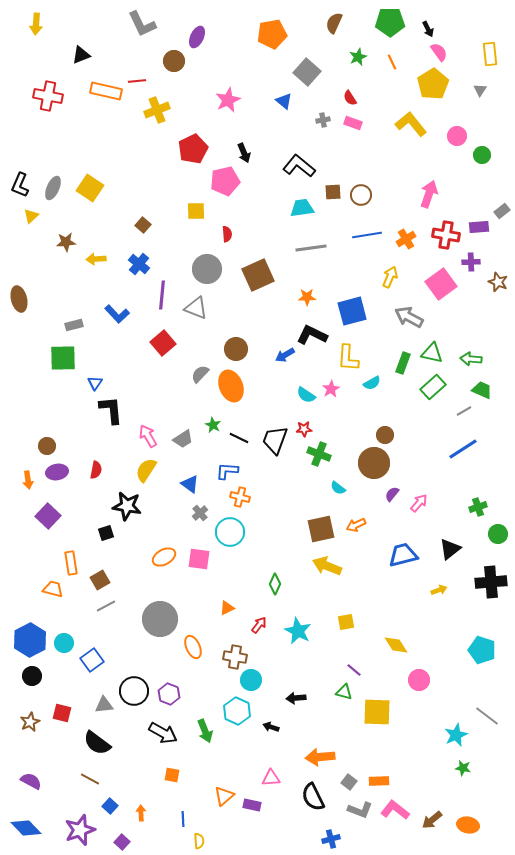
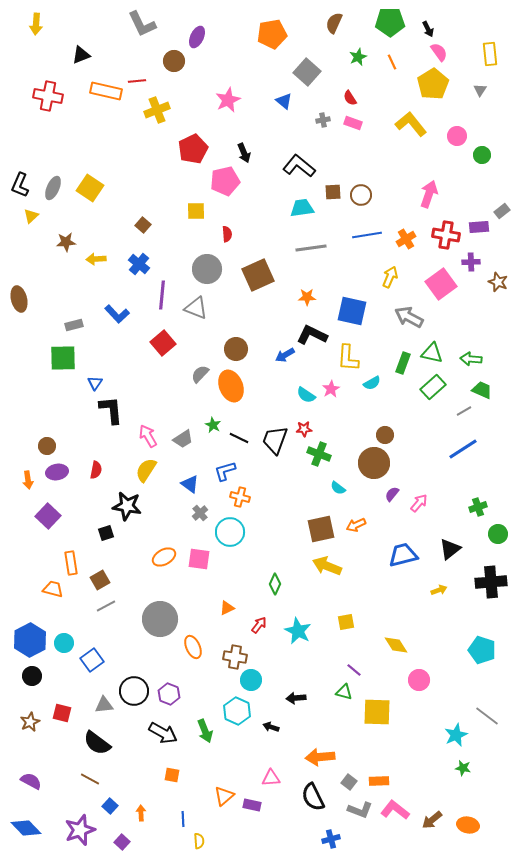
blue square at (352, 311): rotated 28 degrees clockwise
blue L-shape at (227, 471): moved 2 px left; rotated 20 degrees counterclockwise
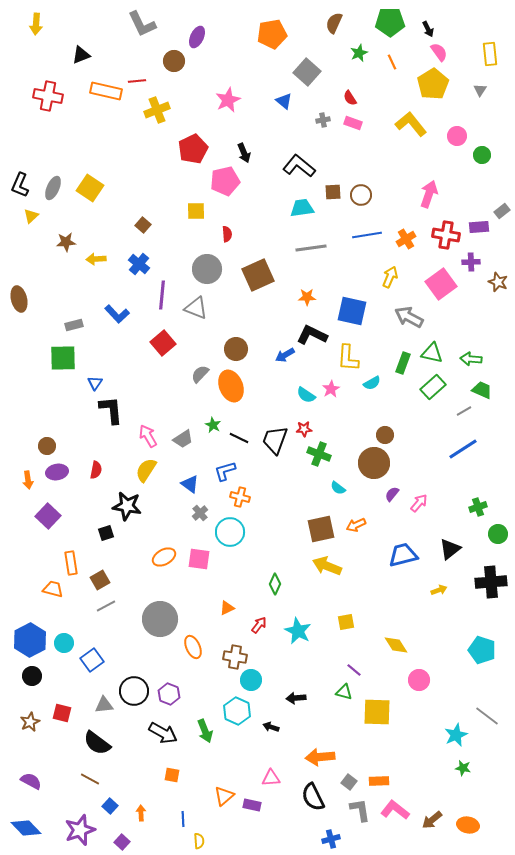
green star at (358, 57): moved 1 px right, 4 px up
gray L-shape at (360, 810): rotated 120 degrees counterclockwise
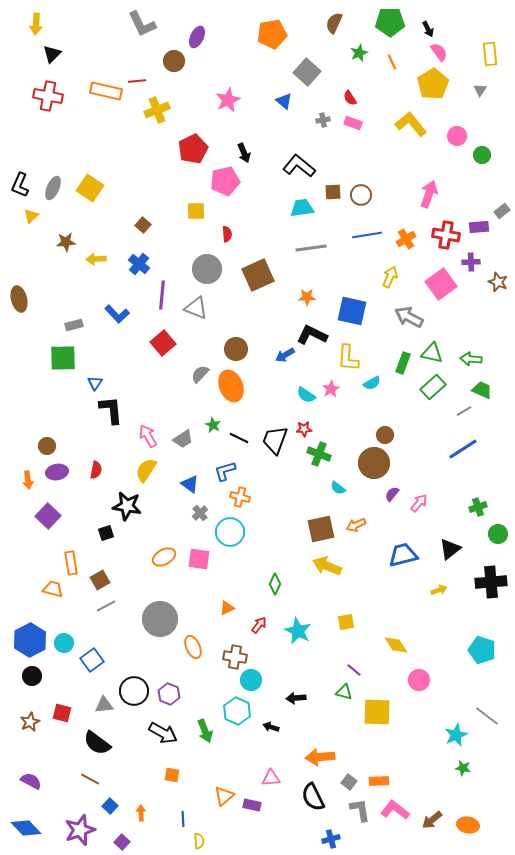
black triangle at (81, 55): moved 29 px left, 1 px up; rotated 24 degrees counterclockwise
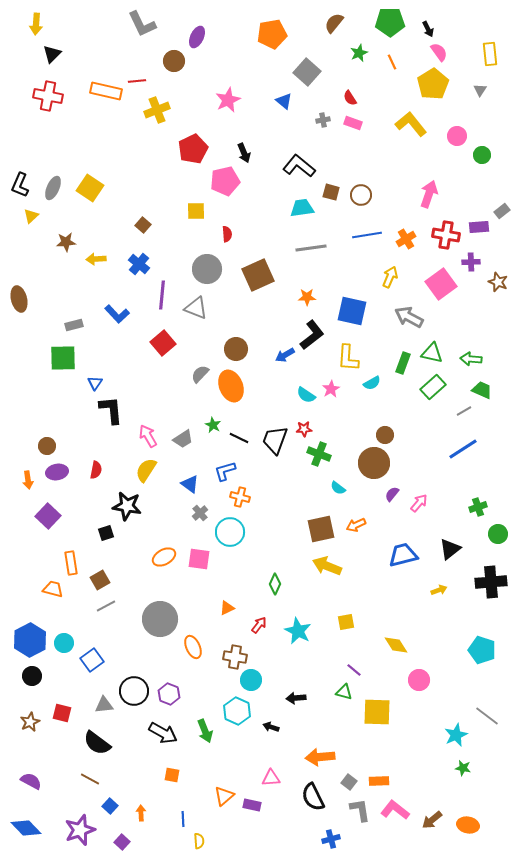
brown semicircle at (334, 23): rotated 15 degrees clockwise
brown square at (333, 192): moved 2 px left; rotated 18 degrees clockwise
black L-shape at (312, 335): rotated 116 degrees clockwise
